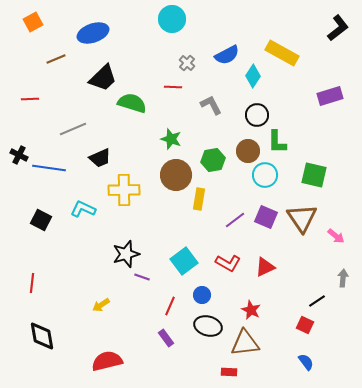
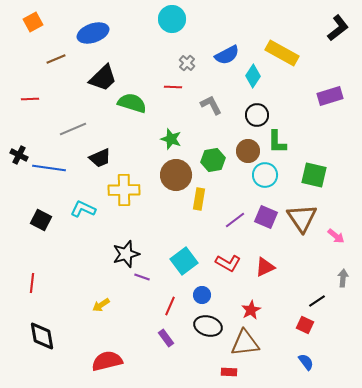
red star at (251, 310): rotated 18 degrees clockwise
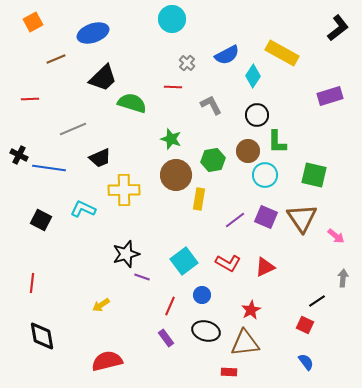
black ellipse at (208, 326): moved 2 px left, 5 px down
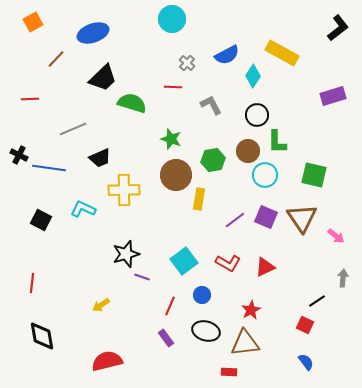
brown line at (56, 59): rotated 24 degrees counterclockwise
purple rectangle at (330, 96): moved 3 px right
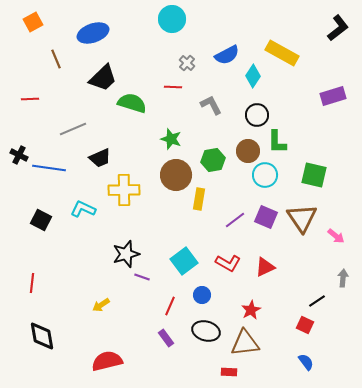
brown line at (56, 59): rotated 66 degrees counterclockwise
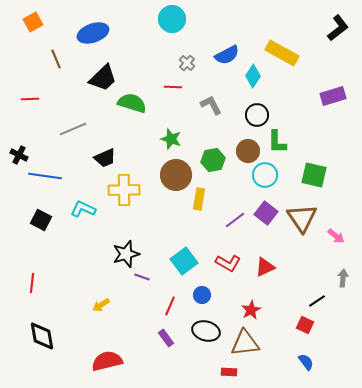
black trapezoid at (100, 158): moved 5 px right
blue line at (49, 168): moved 4 px left, 8 px down
purple square at (266, 217): moved 4 px up; rotated 15 degrees clockwise
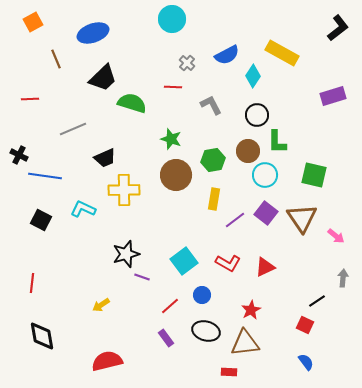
yellow rectangle at (199, 199): moved 15 px right
red line at (170, 306): rotated 24 degrees clockwise
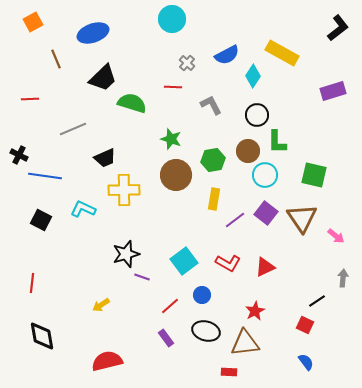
purple rectangle at (333, 96): moved 5 px up
red star at (251, 310): moved 4 px right, 1 px down
